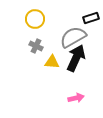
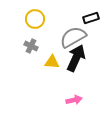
gray cross: moved 5 px left
pink arrow: moved 2 px left, 2 px down
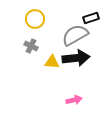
gray semicircle: moved 2 px right, 2 px up
black arrow: rotated 60 degrees clockwise
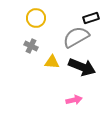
yellow circle: moved 1 px right, 1 px up
gray semicircle: moved 1 px right, 2 px down
black arrow: moved 6 px right, 9 px down; rotated 28 degrees clockwise
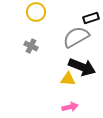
yellow circle: moved 6 px up
yellow triangle: moved 16 px right, 17 px down
pink arrow: moved 4 px left, 7 px down
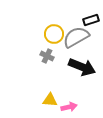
yellow circle: moved 18 px right, 22 px down
black rectangle: moved 2 px down
gray cross: moved 16 px right, 10 px down
yellow triangle: moved 18 px left, 21 px down
pink arrow: moved 1 px left
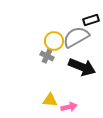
yellow circle: moved 7 px down
